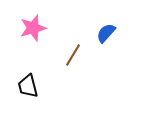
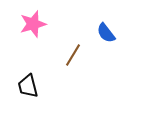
pink star: moved 4 px up
blue semicircle: rotated 80 degrees counterclockwise
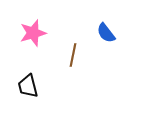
pink star: moved 9 px down
brown line: rotated 20 degrees counterclockwise
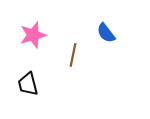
pink star: moved 2 px down
black trapezoid: moved 2 px up
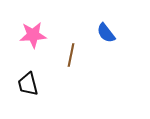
pink star: rotated 12 degrees clockwise
brown line: moved 2 px left
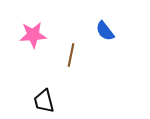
blue semicircle: moved 1 px left, 2 px up
black trapezoid: moved 16 px right, 17 px down
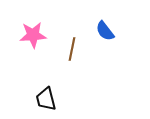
brown line: moved 1 px right, 6 px up
black trapezoid: moved 2 px right, 2 px up
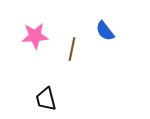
pink star: moved 2 px right, 1 px down
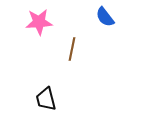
blue semicircle: moved 14 px up
pink star: moved 4 px right, 14 px up
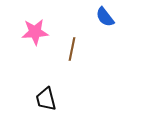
pink star: moved 4 px left, 10 px down
